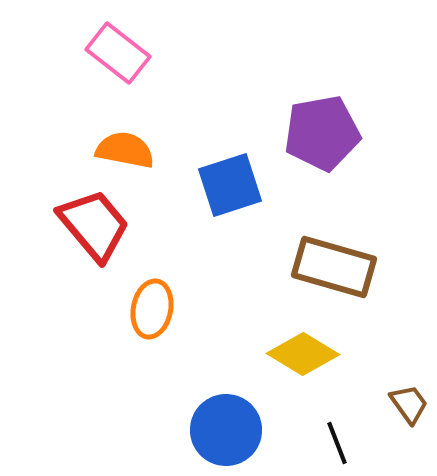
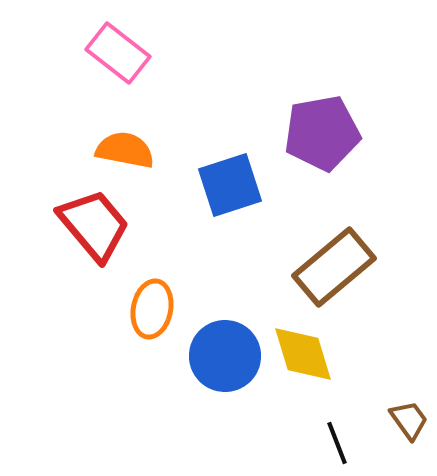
brown rectangle: rotated 56 degrees counterclockwise
yellow diamond: rotated 42 degrees clockwise
brown trapezoid: moved 16 px down
blue circle: moved 1 px left, 74 px up
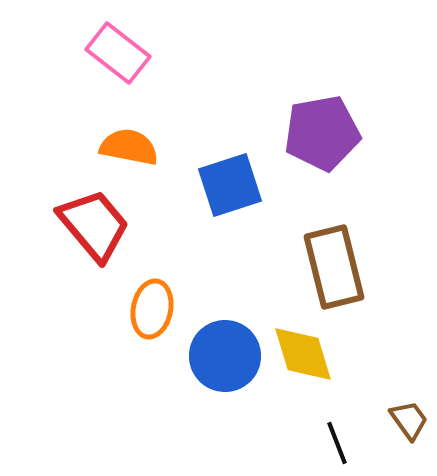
orange semicircle: moved 4 px right, 3 px up
brown rectangle: rotated 64 degrees counterclockwise
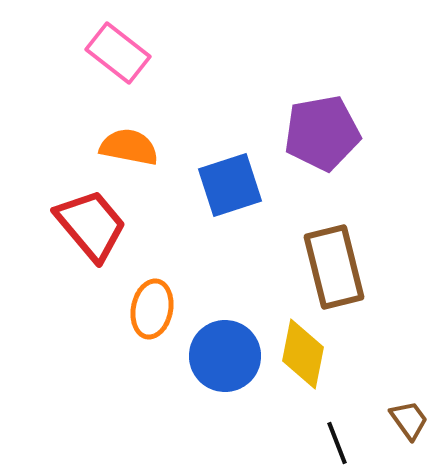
red trapezoid: moved 3 px left
yellow diamond: rotated 28 degrees clockwise
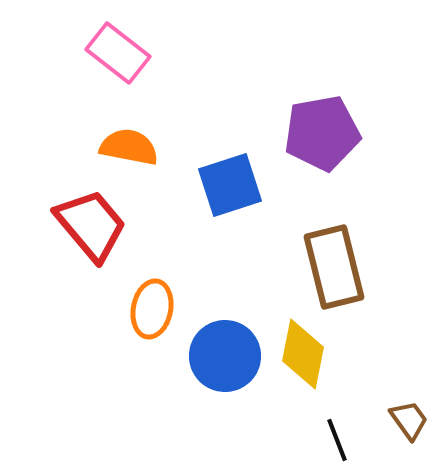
black line: moved 3 px up
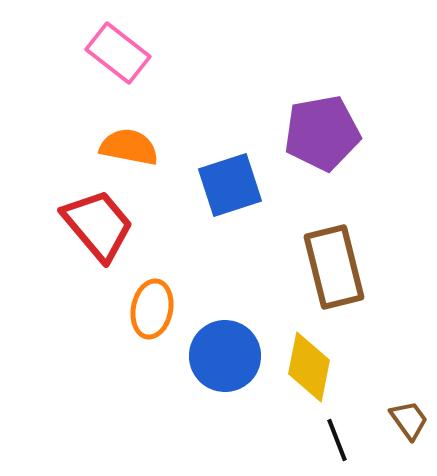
red trapezoid: moved 7 px right
yellow diamond: moved 6 px right, 13 px down
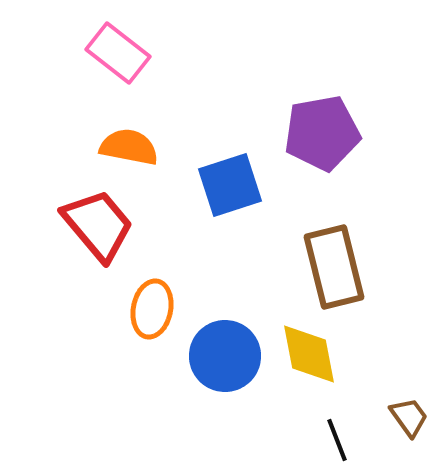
yellow diamond: moved 13 px up; rotated 22 degrees counterclockwise
brown trapezoid: moved 3 px up
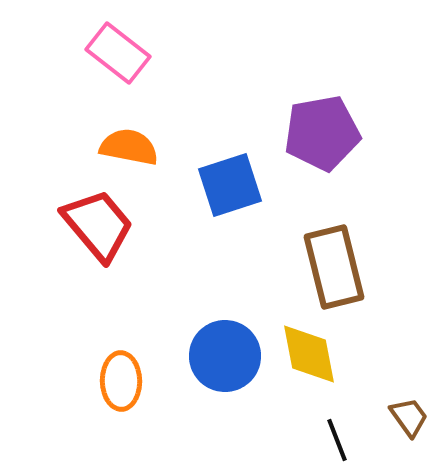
orange ellipse: moved 31 px left, 72 px down; rotated 12 degrees counterclockwise
